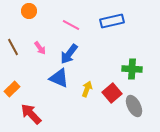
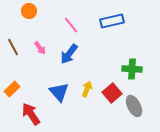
pink line: rotated 24 degrees clockwise
blue triangle: moved 14 px down; rotated 25 degrees clockwise
red arrow: rotated 10 degrees clockwise
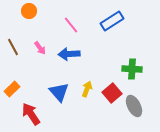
blue rectangle: rotated 20 degrees counterclockwise
blue arrow: rotated 50 degrees clockwise
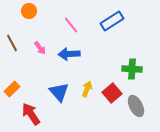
brown line: moved 1 px left, 4 px up
gray ellipse: moved 2 px right
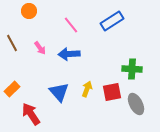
red square: moved 1 px up; rotated 30 degrees clockwise
gray ellipse: moved 2 px up
